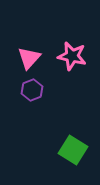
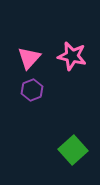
green square: rotated 16 degrees clockwise
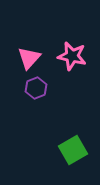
purple hexagon: moved 4 px right, 2 px up
green square: rotated 12 degrees clockwise
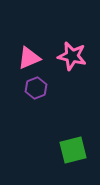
pink triangle: rotated 25 degrees clockwise
green square: rotated 16 degrees clockwise
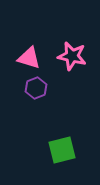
pink triangle: rotated 40 degrees clockwise
green square: moved 11 px left
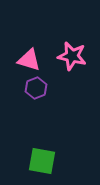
pink triangle: moved 2 px down
green square: moved 20 px left, 11 px down; rotated 24 degrees clockwise
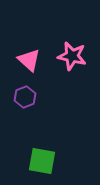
pink triangle: rotated 25 degrees clockwise
purple hexagon: moved 11 px left, 9 px down
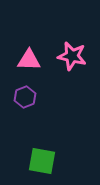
pink triangle: rotated 40 degrees counterclockwise
